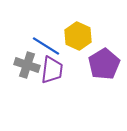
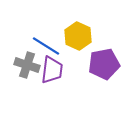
purple pentagon: rotated 20 degrees clockwise
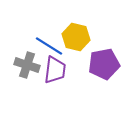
yellow hexagon: moved 2 px left, 1 px down; rotated 12 degrees counterclockwise
blue line: moved 3 px right
purple trapezoid: moved 3 px right
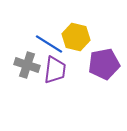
blue line: moved 2 px up
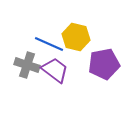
blue line: rotated 8 degrees counterclockwise
purple trapezoid: rotated 60 degrees counterclockwise
